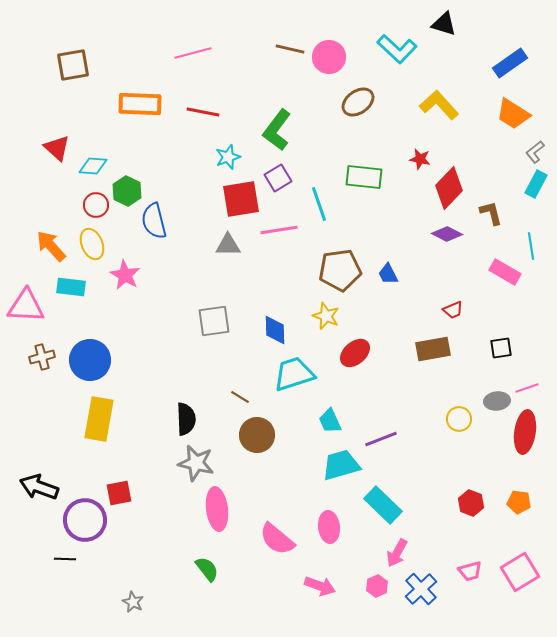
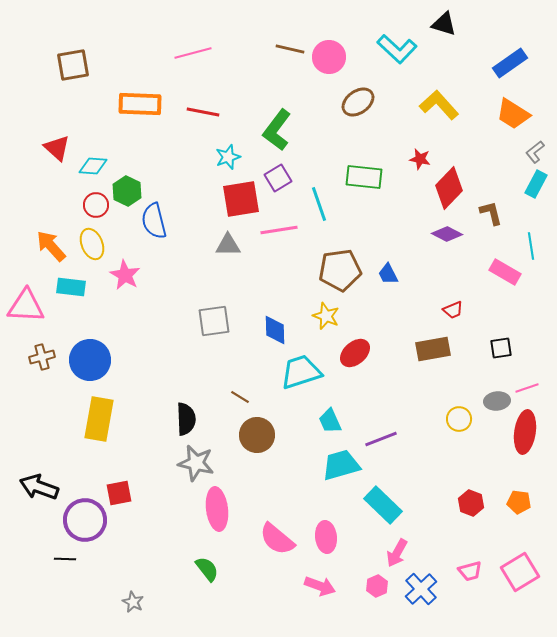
cyan trapezoid at (294, 374): moved 7 px right, 2 px up
pink ellipse at (329, 527): moved 3 px left, 10 px down
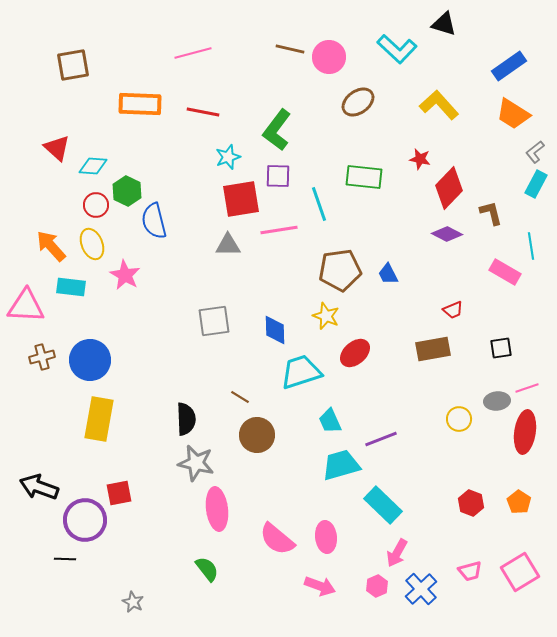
blue rectangle at (510, 63): moved 1 px left, 3 px down
purple square at (278, 178): moved 2 px up; rotated 32 degrees clockwise
orange pentagon at (519, 502): rotated 25 degrees clockwise
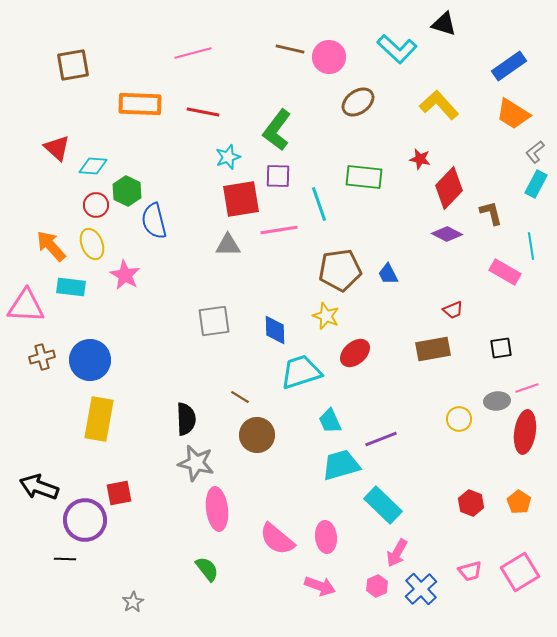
gray star at (133, 602): rotated 15 degrees clockwise
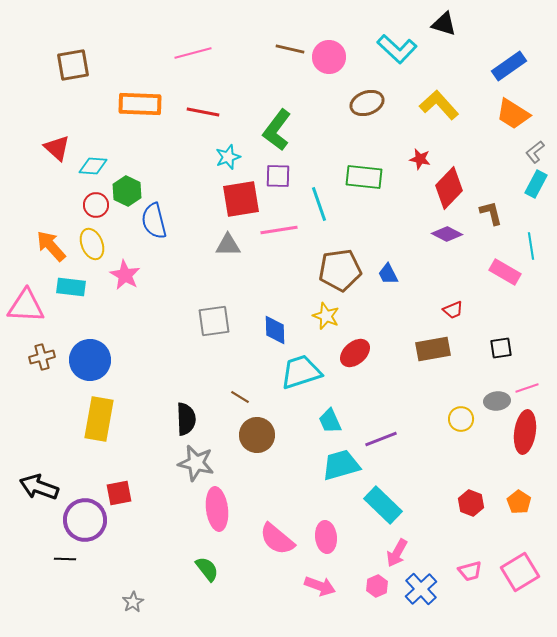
brown ellipse at (358, 102): moved 9 px right, 1 px down; rotated 16 degrees clockwise
yellow circle at (459, 419): moved 2 px right
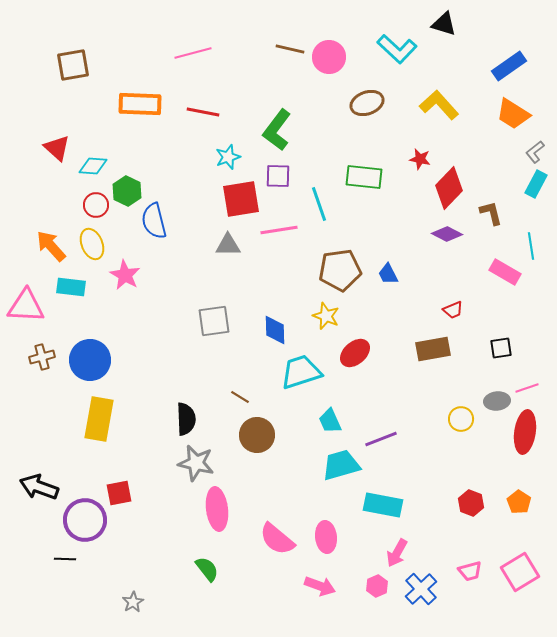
cyan rectangle at (383, 505): rotated 33 degrees counterclockwise
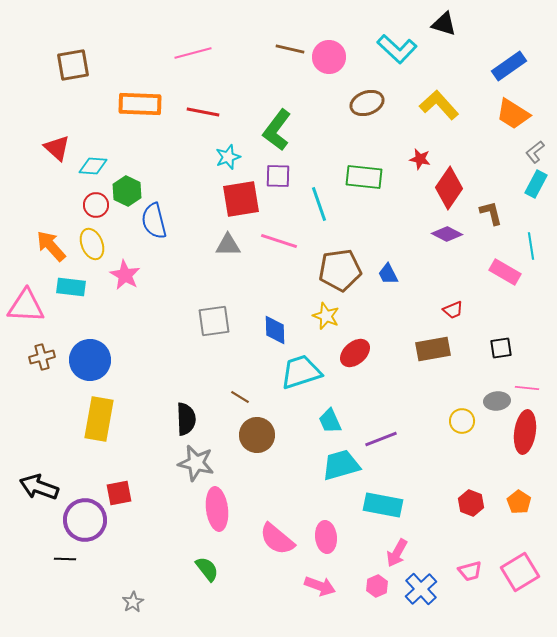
red diamond at (449, 188): rotated 9 degrees counterclockwise
pink line at (279, 230): moved 11 px down; rotated 27 degrees clockwise
pink line at (527, 388): rotated 25 degrees clockwise
yellow circle at (461, 419): moved 1 px right, 2 px down
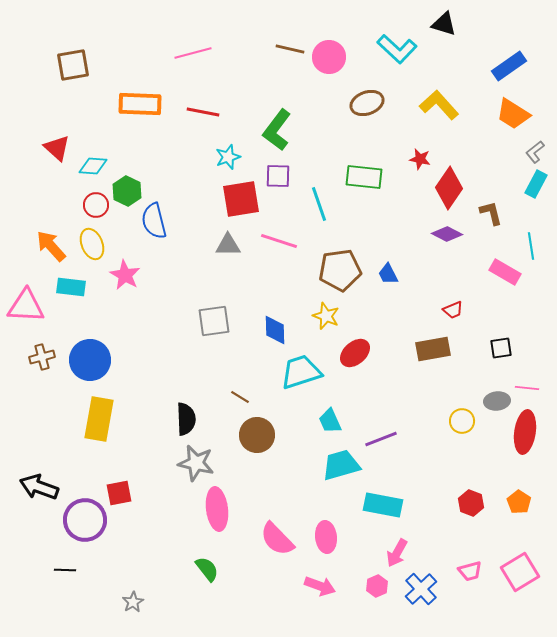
pink semicircle at (277, 539): rotated 6 degrees clockwise
black line at (65, 559): moved 11 px down
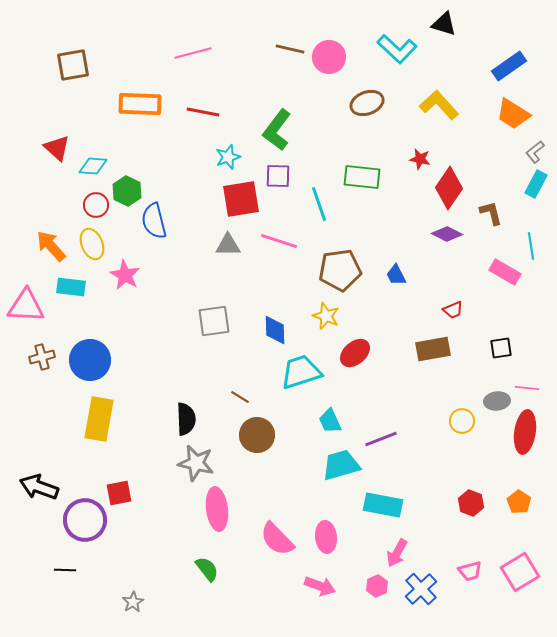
green rectangle at (364, 177): moved 2 px left
blue trapezoid at (388, 274): moved 8 px right, 1 px down
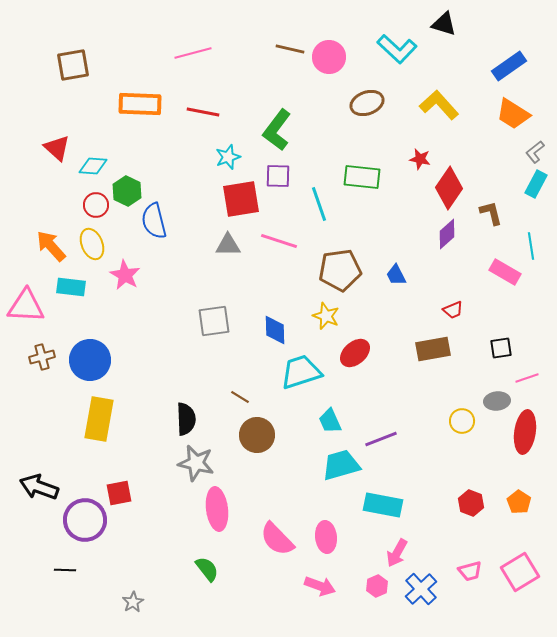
purple diamond at (447, 234): rotated 68 degrees counterclockwise
pink line at (527, 388): moved 10 px up; rotated 25 degrees counterclockwise
